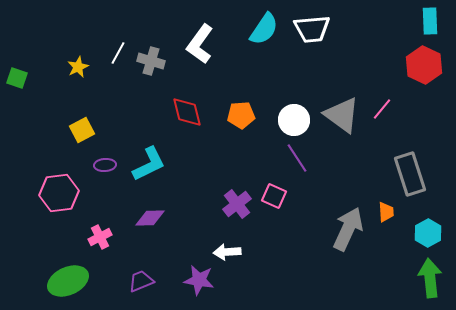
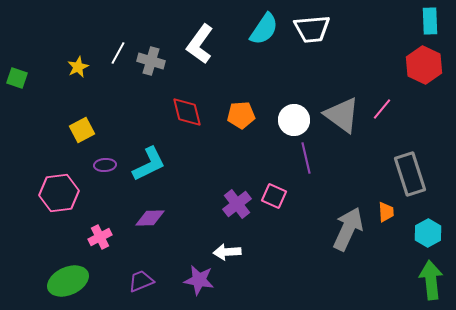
purple line: moved 9 px right; rotated 20 degrees clockwise
green arrow: moved 1 px right, 2 px down
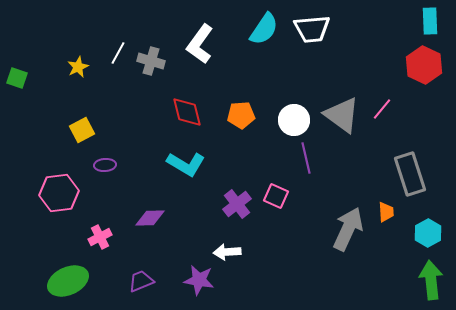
cyan L-shape: moved 37 px right; rotated 57 degrees clockwise
pink square: moved 2 px right
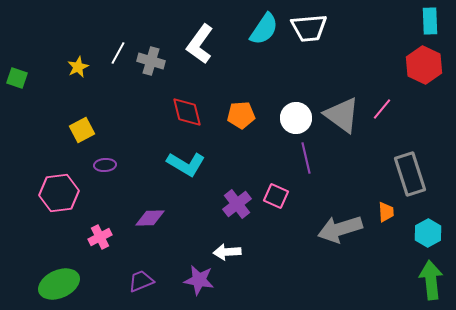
white trapezoid: moved 3 px left, 1 px up
white circle: moved 2 px right, 2 px up
gray arrow: moved 8 px left; rotated 132 degrees counterclockwise
green ellipse: moved 9 px left, 3 px down
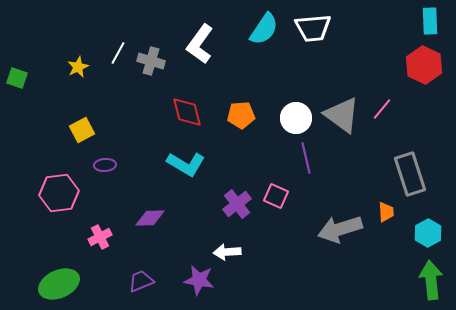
white trapezoid: moved 4 px right
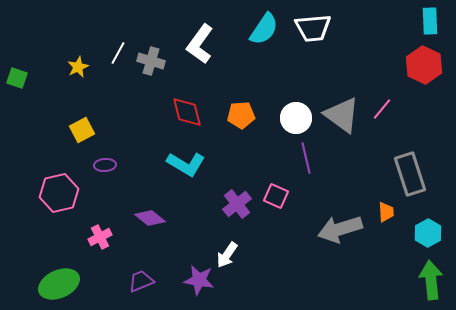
pink hexagon: rotated 6 degrees counterclockwise
purple diamond: rotated 40 degrees clockwise
white arrow: moved 3 px down; rotated 52 degrees counterclockwise
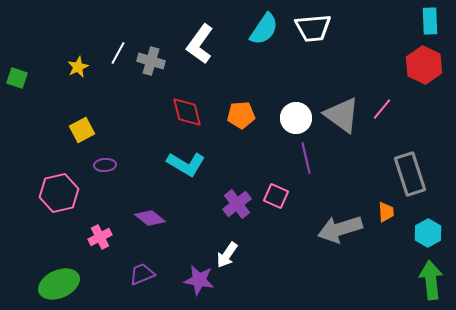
purple trapezoid: moved 1 px right, 7 px up
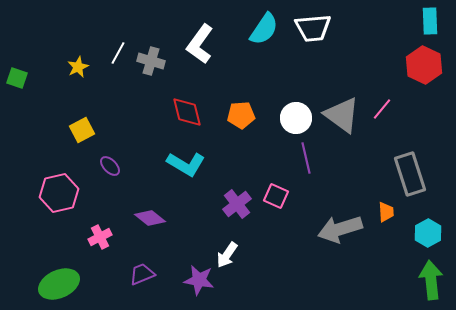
purple ellipse: moved 5 px right, 1 px down; rotated 50 degrees clockwise
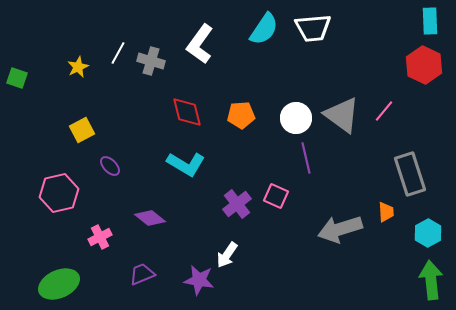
pink line: moved 2 px right, 2 px down
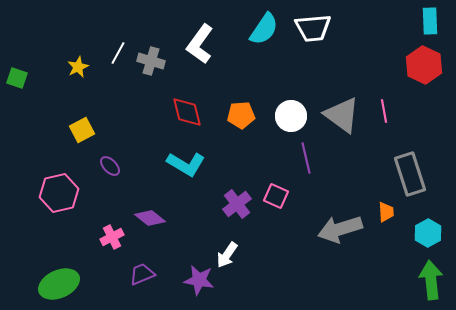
pink line: rotated 50 degrees counterclockwise
white circle: moved 5 px left, 2 px up
pink cross: moved 12 px right
